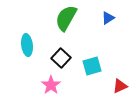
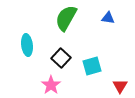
blue triangle: rotated 40 degrees clockwise
red triangle: rotated 35 degrees counterclockwise
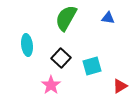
red triangle: rotated 28 degrees clockwise
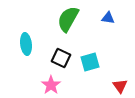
green semicircle: moved 2 px right, 1 px down
cyan ellipse: moved 1 px left, 1 px up
black square: rotated 18 degrees counterclockwise
cyan square: moved 2 px left, 4 px up
red triangle: rotated 35 degrees counterclockwise
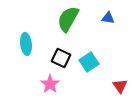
cyan square: moved 1 px left; rotated 18 degrees counterclockwise
pink star: moved 1 px left, 1 px up
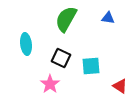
green semicircle: moved 2 px left
cyan square: moved 2 px right, 4 px down; rotated 30 degrees clockwise
red triangle: rotated 21 degrees counterclockwise
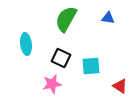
pink star: moved 2 px right; rotated 24 degrees clockwise
